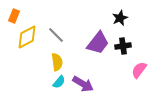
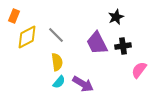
black star: moved 4 px left, 1 px up
purple trapezoid: moved 1 px left; rotated 115 degrees clockwise
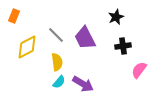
yellow diamond: moved 10 px down
purple trapezoid: moved 12 px left, 5 px up
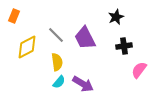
black cross: moved 1 px right
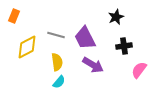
gray line: rotated 30 degrees counterclockwise
purple arrow: moved 10 px right, 19 px up
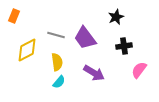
purple trapezoid: rotated 10 degrees counterclockwise
yellow diamond: moved 3 px down
purple arrow: moved 1 px right, 8 px down
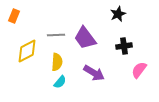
black star: moved 2 px right, 3 px up
gray line: rotated 18 degrees counterclockwise
yellow diamond: moved 1 px down
yellow semicircle: rotated 12 degrees clockwise
cyan semicircle: moved 1 px right
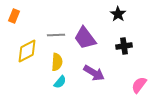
black star: rotated 14 degrees counterclockwise
pink semicircle: moved 15 px down
